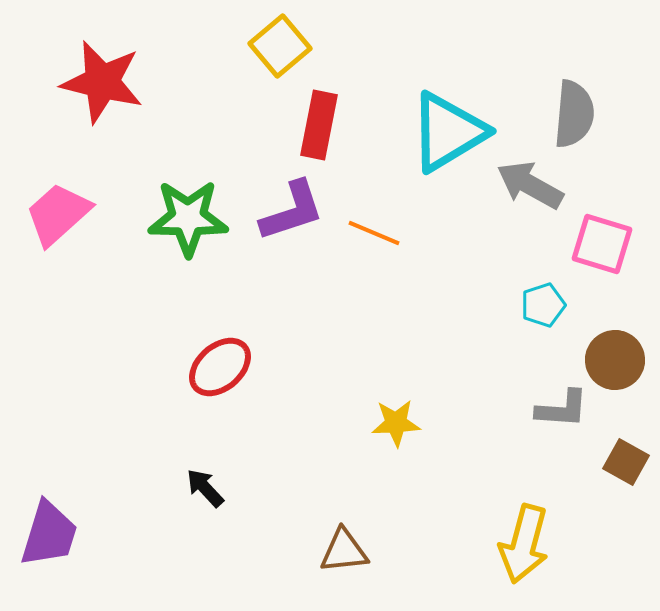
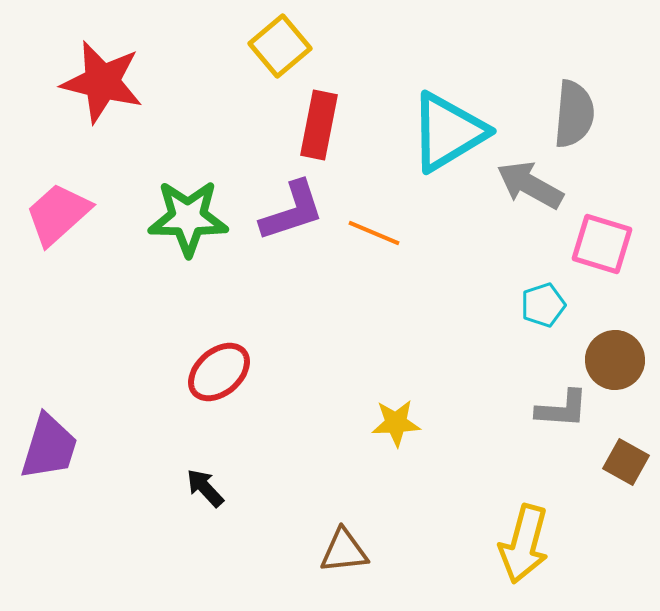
red ellipse: moved 1 px left, 5 px down
purple trapezoid: moved 87 px up
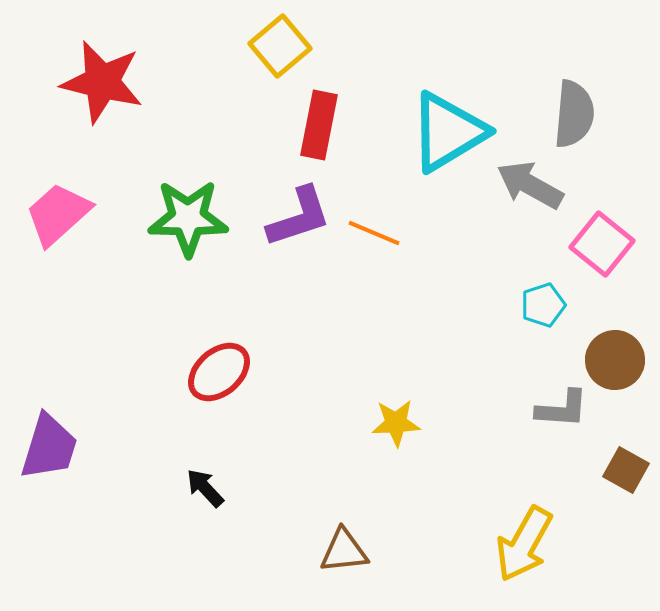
purple L-shape: moved 7 px right, 6 px down
pink square: rotated 22 degrees clockwise
brown square: moved 8 px down
yellow arrow: rotated 14 degrees clockwise
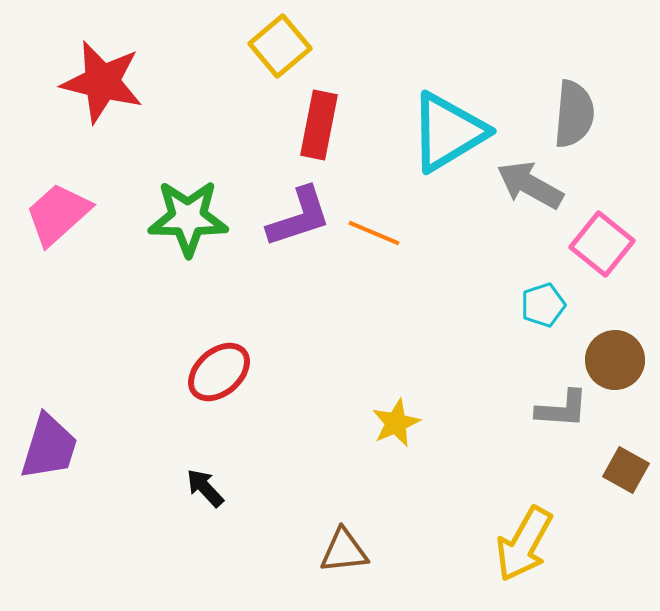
yellow star: rotated 21 degrees counterclockwise
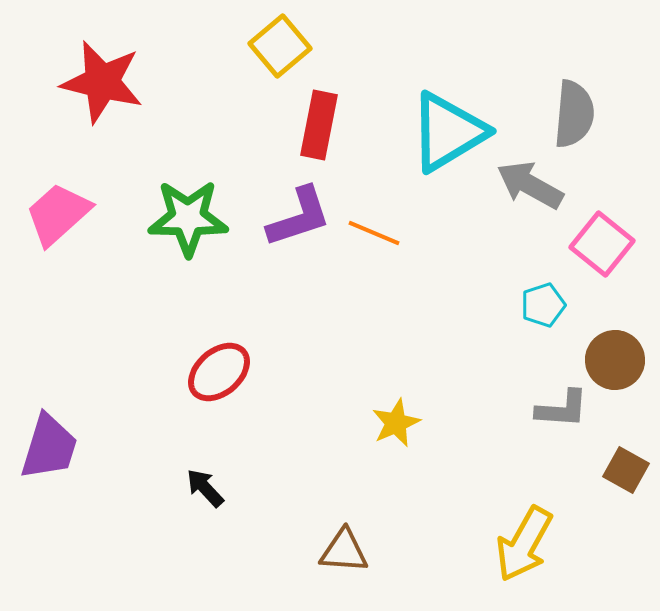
brown triangle: rotated 10 degrees clockwise
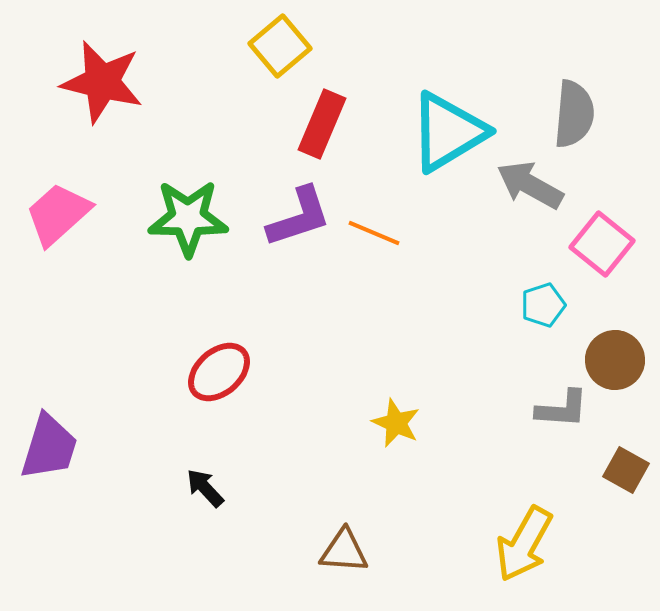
red rectangle: moved 3 px right, 1 px up; rotated 12 degrees clockwise
yellow star: rotated 24 degrees counterclockwise
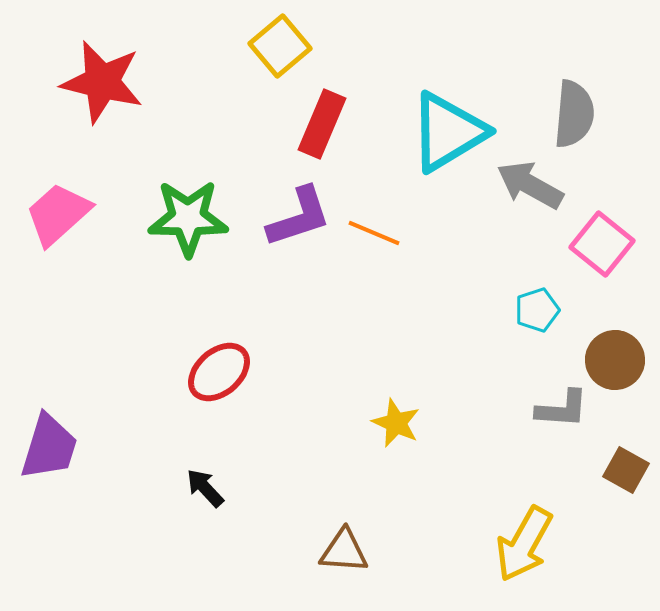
cyan pentagon: moved 6 px left, 5 px down
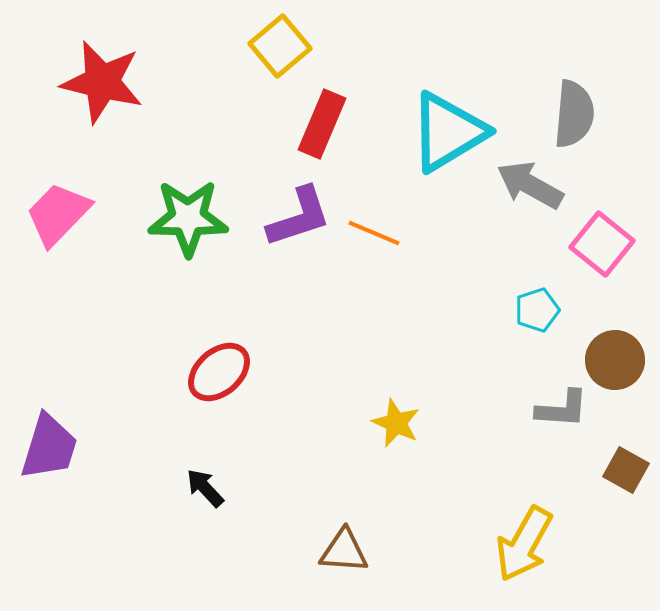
pink trapezoid: rotated 4 degrees counterclockwise
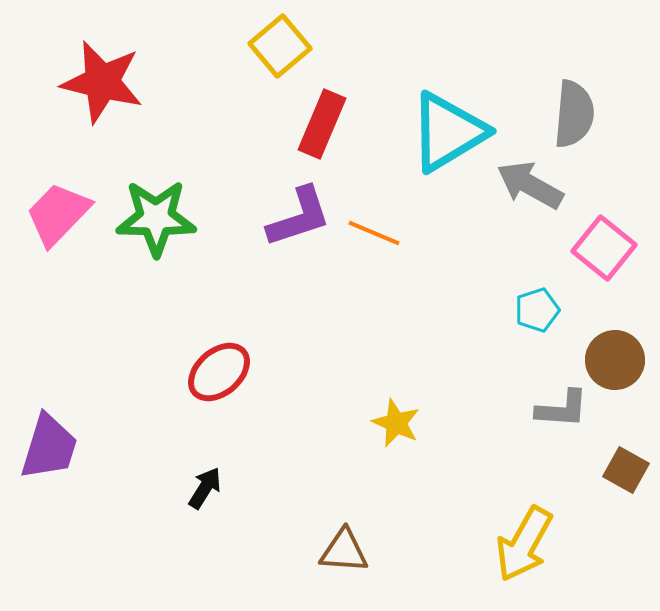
green star: moved 32 px left
pink square: moved 2 px right, 4 px down
black arrow: rotated 75 degrees clockwise
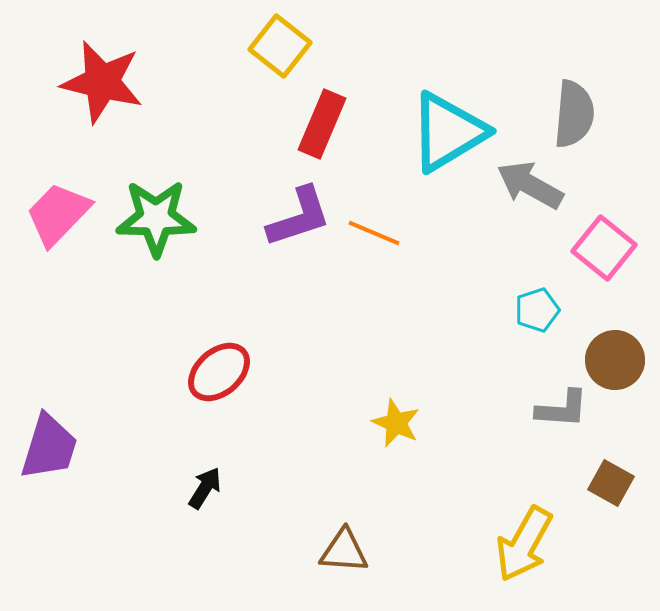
yellow square: rotated 12 degrees counterclockwise
brown square: moved 15 px left, 13 px down
